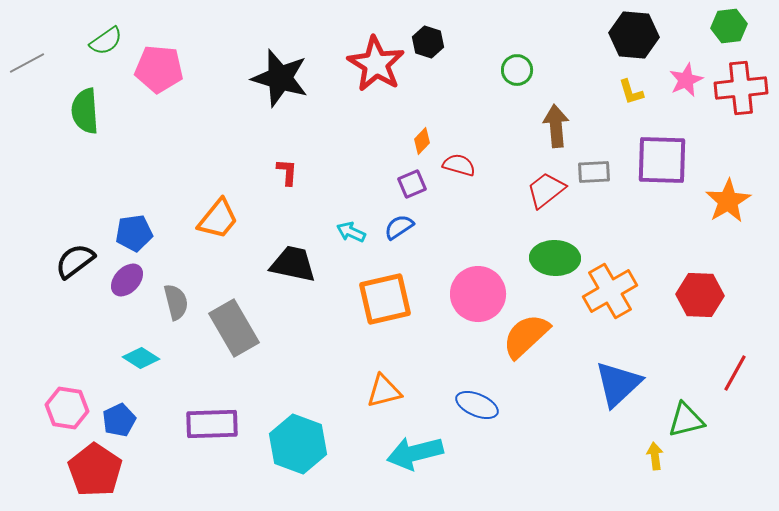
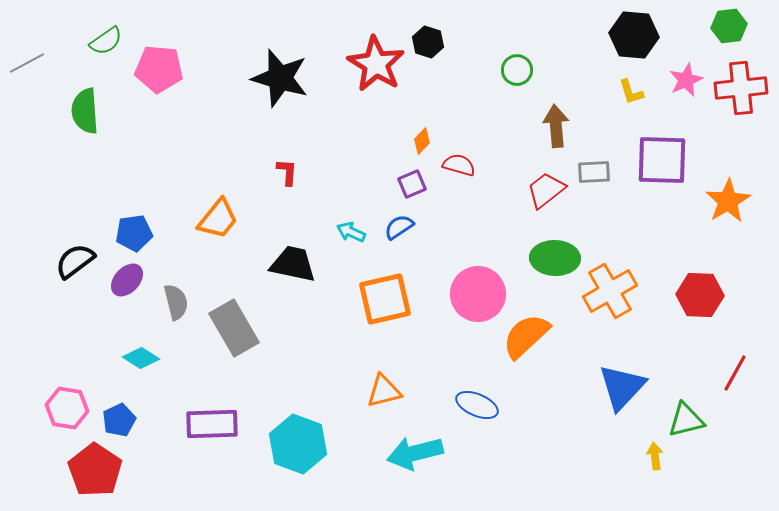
blue triangle at (618, 384): moved 4 px right, 3 px down; rotated 4 degrees counterclockwise
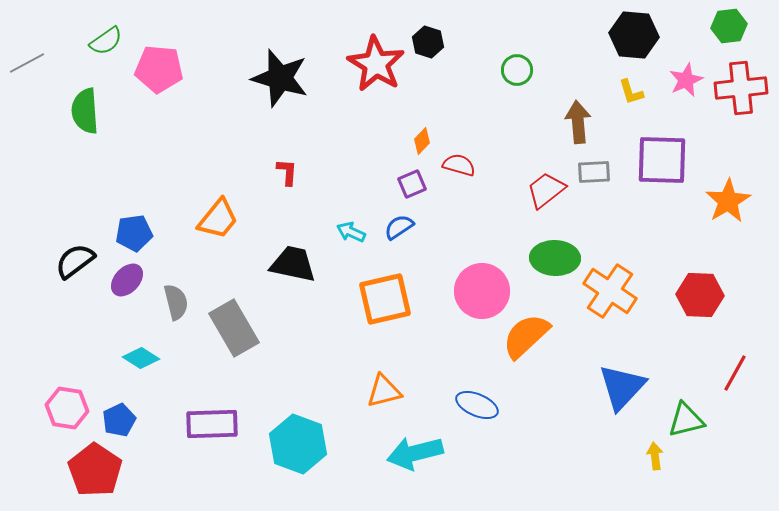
brown arrow at (556, 126): moved 22 px right, 4 px up
orange cross at (610, 291): rotated 26 degrees counterclockwise
pink circle at (478, 294): moved 4 px right, 3 px up
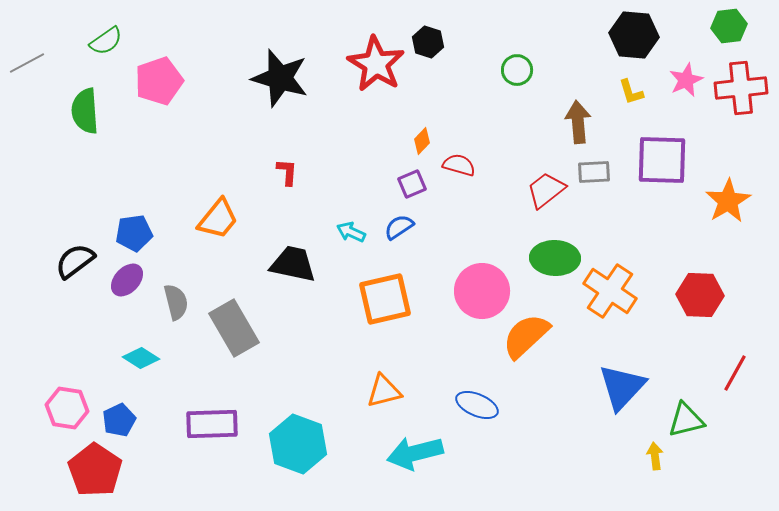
pink pentagon at (159, 69): moved 12 px down; rotated 24 degrees counterclockwise
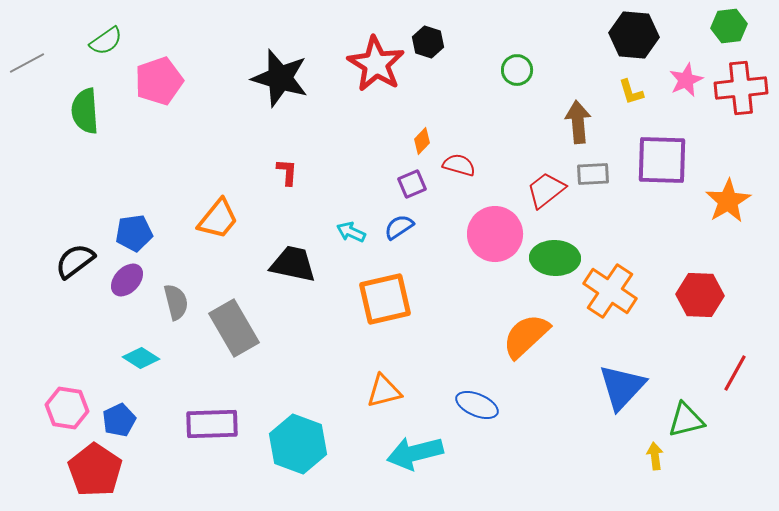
gray rectangle at (594, 172): moved 1 px left, 2 px down
pink circle at (482, 291): moved 13 px right, 57 px up
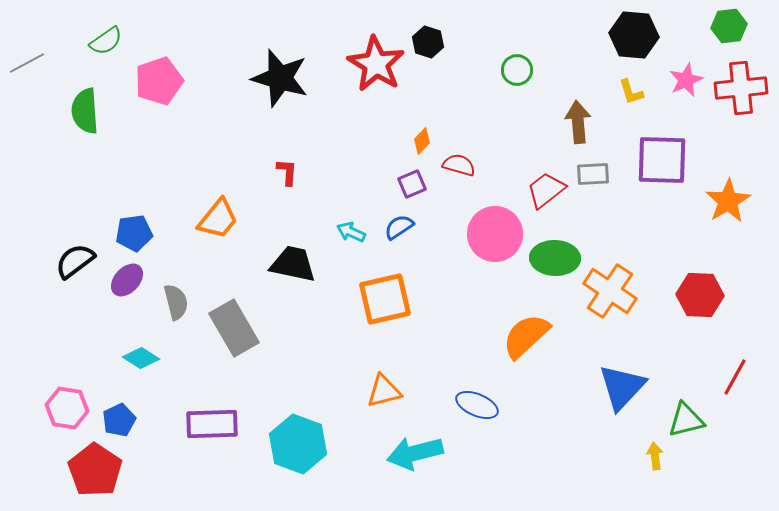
red line at (735, 373): moved 4 px down
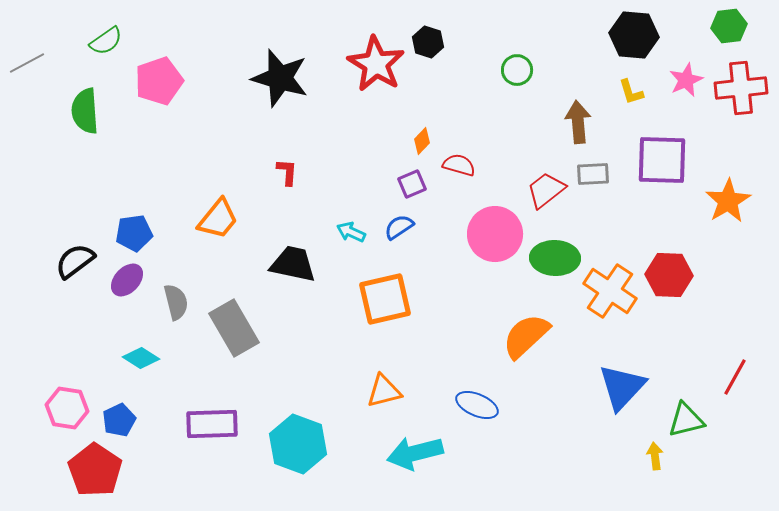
red hexagon at (700, 295): moved 31 px left, 20 px up
